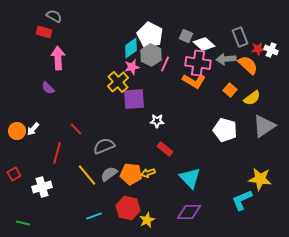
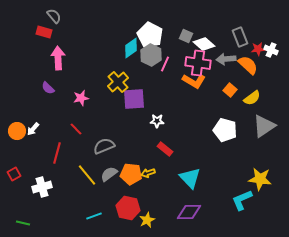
gray semicircle at (54, 16): rotated 21 degrees clockwise
pink star at (132, 67): moved 51 px left, 31 px down
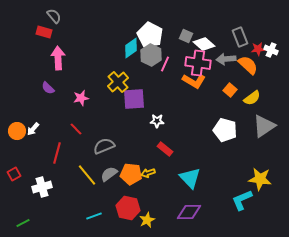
green line at (23, 223): rotated 40 degrees counterclockwise
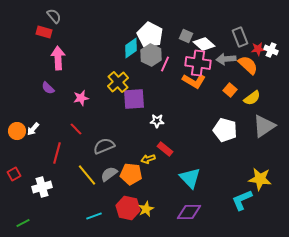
yellow arrow at (148, 173): moved 14 px up
yellow star at (147, 220): moved 1 px left, 11 px up
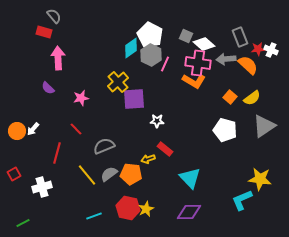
orange square at (230, 90): moved 7 px down
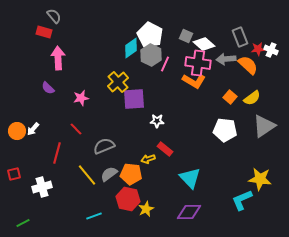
white pentagon at (225, 130): rotated 10 degrees counterclockwise
red square at (14, 174): rotated 16 degrees clockwise
red hexagon at (128, 208): moved 9 px up
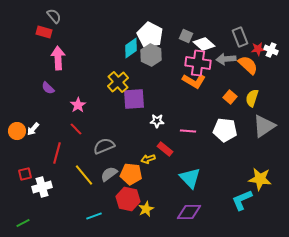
pink line at (165, 64): moved 23 px right, 67 px down; rotated 70 degrees clockwise
pink star at (81, 98): moved 3 px left, 7 px down; rotated 21 degrees counterclockwise
yellow semicircle at (252, 98): rotated 144 degrees clockwise
red square at (14, 174): moved 11 px right
yellow line at (87, 175): moved 3 px left
